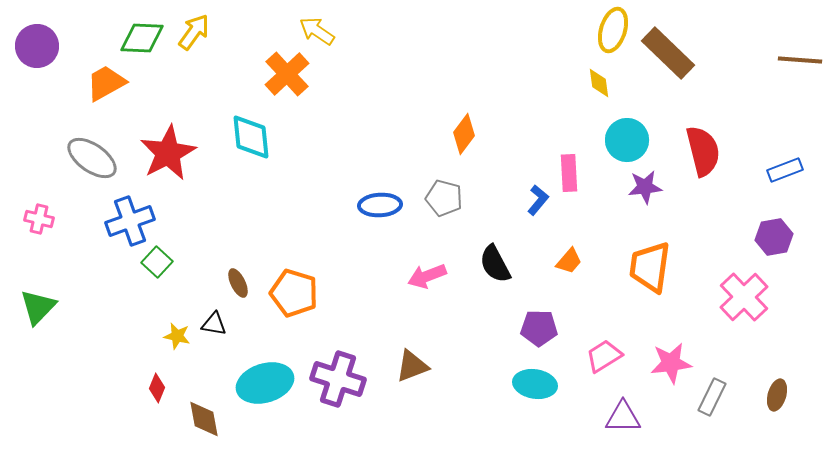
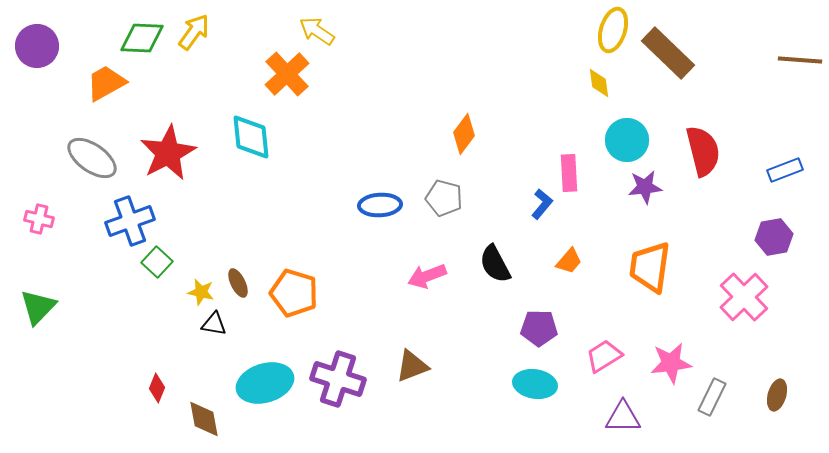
blue L-shape at (538, 200): moved 4 px right, 4 px down
yellow star at (177, 336): moved 24 px right, 44 px up
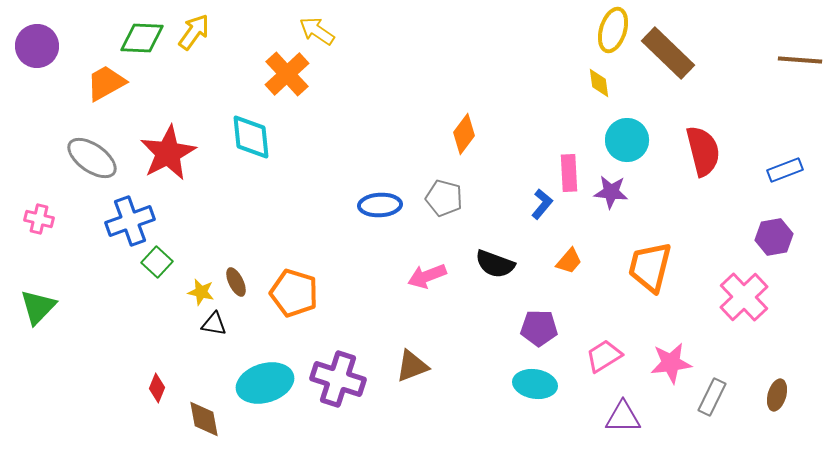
purple star at (645, 187): moved 34 px left, 5 px down; rotated 12 degrees clockwise
black semicircle at (495, 264): rotated 42 degrees counterclockwise
orange trapezoid at (650, 267): rotated 6 degrees clockwise
brown ellipse at (238, 283): moved 2 px left, 1 px up
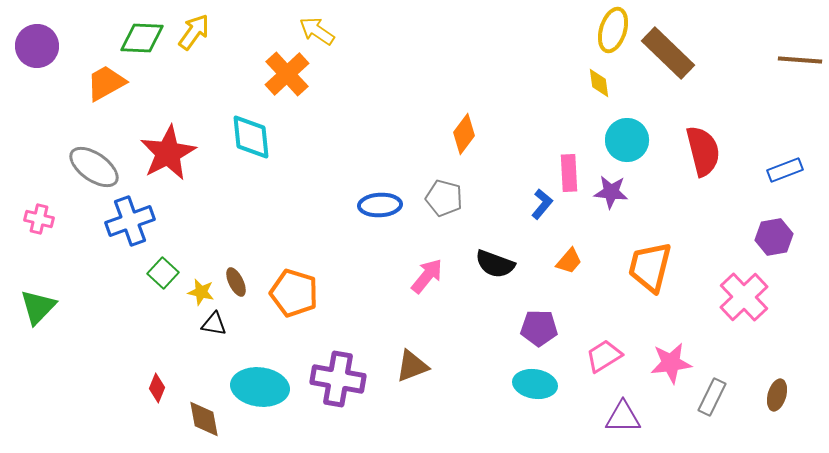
gray ellipse at (92, 158): moved 2 px right, 9 px down
green square at (157, 262): moved 6 px right, 11 px down
pink arrow at (427, 276): rotated 150 degrees clockwise
purple cross at (338, 379): rotated 8 degrees counterclockwise
cyan ellipse at (265, 383): moved 5 px left, 4 px down; rotated 24 degrees clockwise
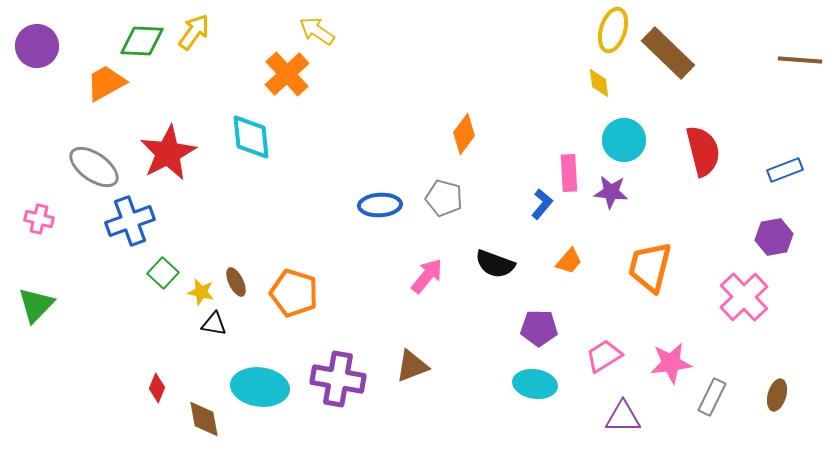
green diamond at (142, 38): moved 3 px down
cyan circle at (627, 140): moved 3 px left
green triangle at (38, 307): moved 2 px left, 2 px up
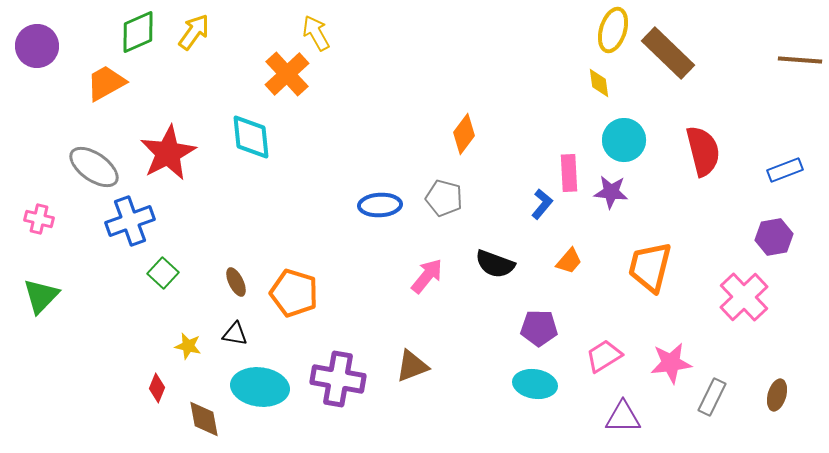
yellow arrow at (317, 31): moved 1 px left, 2 px down; rotated 27 degrees clockwise
green diamond at (142, 41): moved 4 px left, 9 px up; rotated 27 degrees counterclockwise
yellow star at (201, 292): moved 13 px left, 54 px down
green triangle at (36, 305): moved 5 px right, 9 px up
black triangle at (214, 324): moved 21 px right, 10 px down
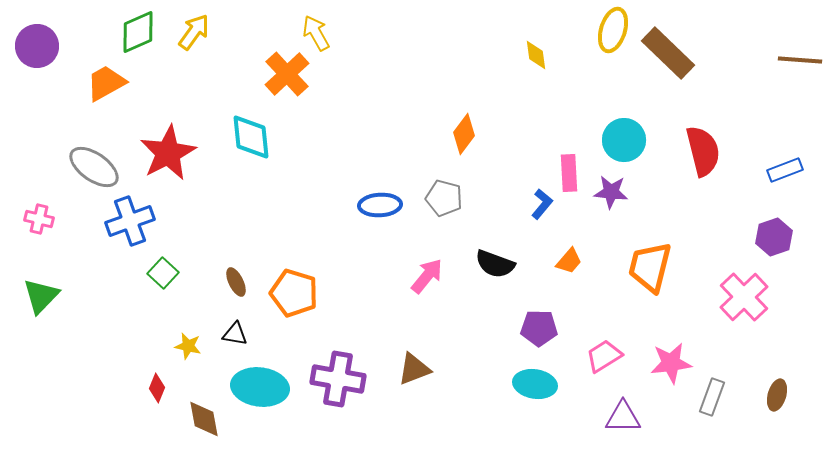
yellow diamond at (599, 83): moved 63 px left, 28 px up
purple hexagon at (774, 237): rotated 9 degrees counterclockwise
brown triangle at (412, 366): moved 2 px right, 3 px down
gray rectangle at (712, 397): rotated 6 degrees counterclockwise
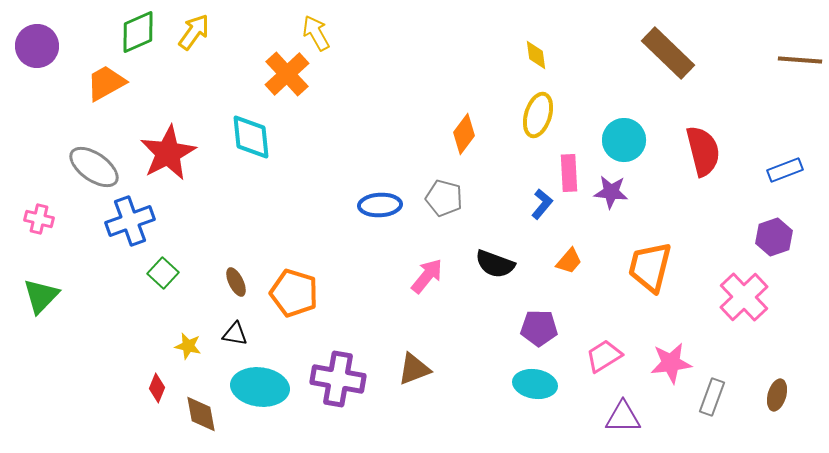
yellow ellipse at (613, 30): moved 75 px left, 85 px down
brown diamond at (204, 419): moved 3 px left, 5 px up
